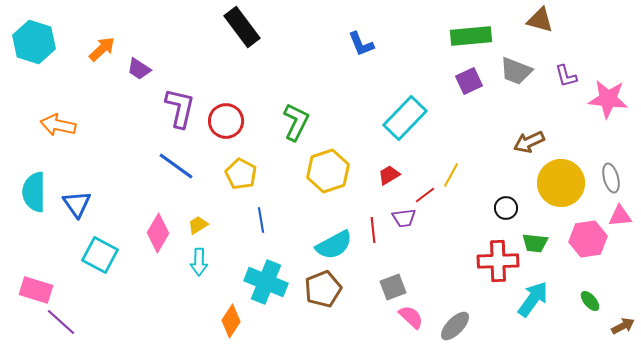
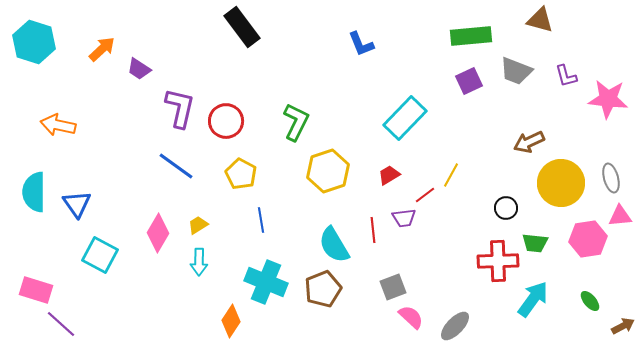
cyan semicircle at (334, 245): rotated 87 degrees clockwise
purple line at (61, 322): moved 2 px down
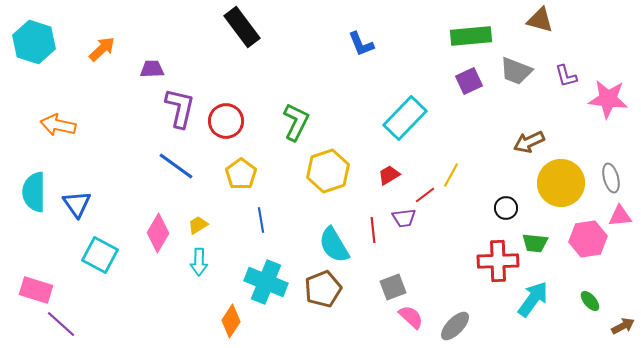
purple trapezoid at (139, 69): moved 13 px right; rotated 145 degrees clockwise
yellow pentagon at (241, 174): rotated 8 degrees clockwise
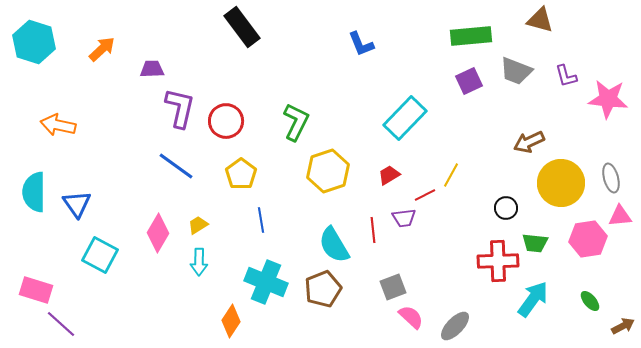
red line at (425, 195): rotated 10 degrees clockwise
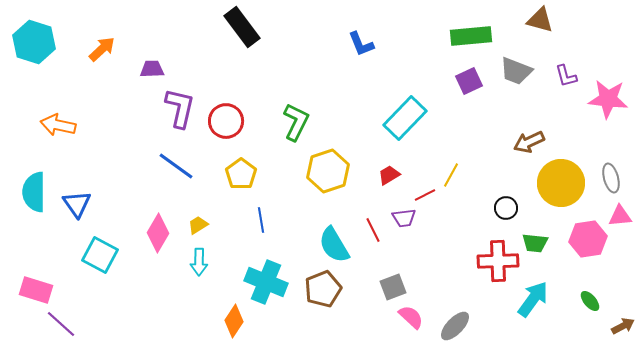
red line at (373, 230): rotated 20 degrees counterclockwise
orange diamond at (231, 321): moved 3 px right
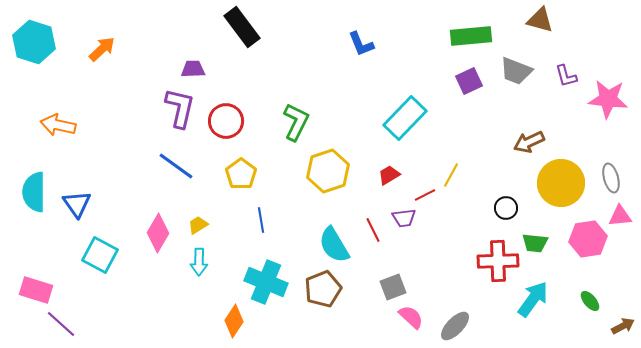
purple trapezoid at (152, 69): moved 41 px right
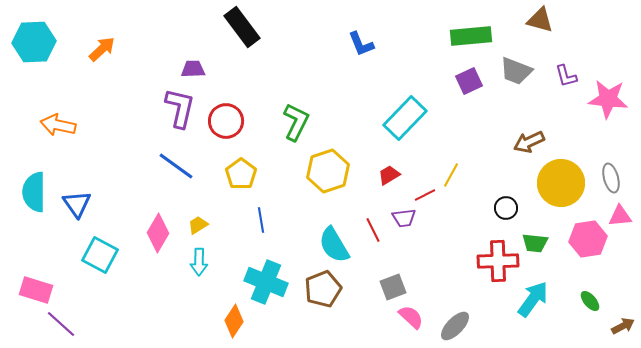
cyan hexagon at (34, 42): rotated 21 degrees counterclockwise
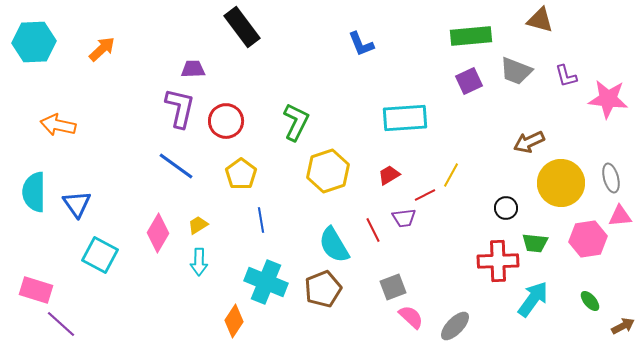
cyan rectangle at (405, 118): rotated 42 degrees clockwise
